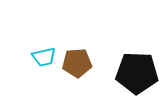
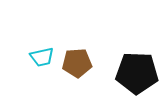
cyan trapezoid: moved 2 px left
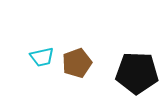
brown pentagon: rotated 16 degrees counterclockwise
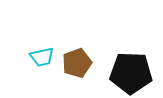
black pentagon: moved 6 px left
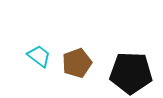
cyan trapezoid: moved 3 px left, 1 px up; rotated 130 degrees counterclockwise
